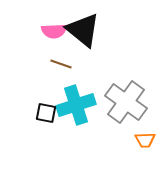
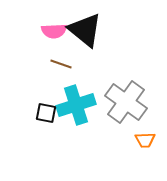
black triangle: moved 2 px right
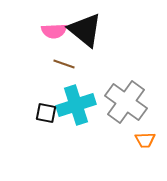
brown line: moved 3 px right
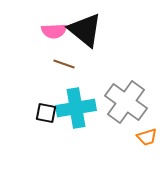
cyan cross: moved 3 px down; rotated 9 degrees clockwise
orange trapezoid: moved 2 px right, 3 px up; rotated 15 degrees counterclockwise
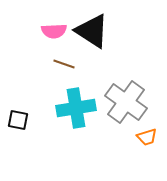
black triangle: moved 7 px right, 1 px down; rotated 6 degrees counterclockwise
black square: moved 28 px left, 7 px down
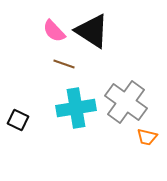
pink semicircle: rotated 50 degrees clockwise
black square: rotated 15 degrees clockwise
orange trapezoid: rotated 30 degrees clockwise
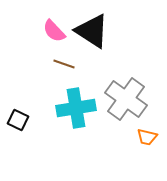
gray cross: moved 3 px up
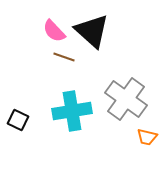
black triangle: rotated 9 degrees clockwise
brown line: moved 7 px up
cyan cross: moved 4 px left, 3 px down
